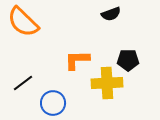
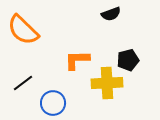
orange semicircle: moved 8 px down
black pentagon: rotated 15 degrees counterclockwise
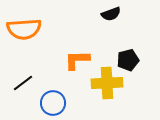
orange semicircle: moved 1 px right, 1 px up; rotated 48 degrees counterclockwise
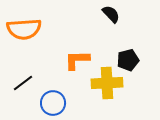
black semicircle: rotated 114 degrees counterclockwise
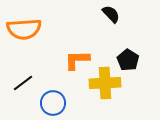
black pentagon: rotated 25 degrees counterclockwise
yellow cross: moved 2 px left
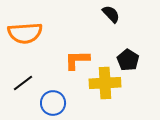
orange semicircle: moved 1 px right, 4 px down
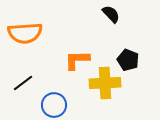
black pentagon: rotated 10 degrees counterclockwise
blue circle: moved 1 px right, 2 px down
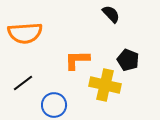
yellow cross: moved 2 px down; rotated 16 degrees clockwise
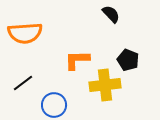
yellow cross: rotated 20 degrees counterclockwise
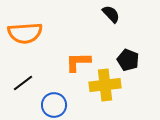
orange L-shape: moved 1 px right, 2 px down
